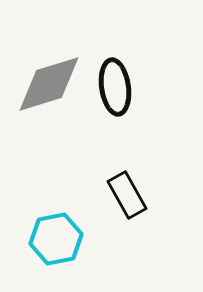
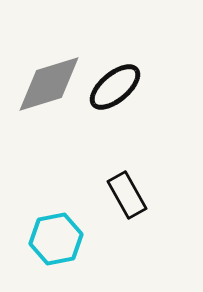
black ellipse: rotated 58 degrees clockwise
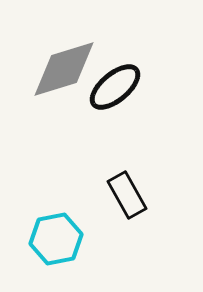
gray diamond: moved 15 px right, 15 px up
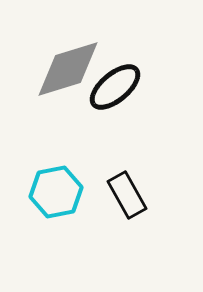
gray diamond: moved 4 px right
cyan hexagon: moved 47 px up
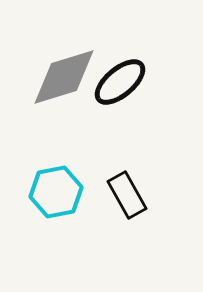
gray diamond: moved 4 px left, 8 px down
black ellipse: moved 5 px right, 5 px up
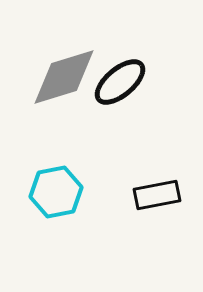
black rectangle: moved 30 px right; rotated 72 degrees counterclockwise
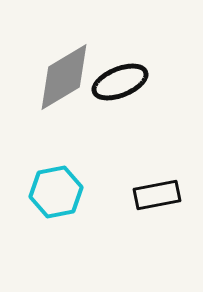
gray diamond: rotated 14 degrees counterclockwise
black ellipse: rotated 18 degrees clockwise
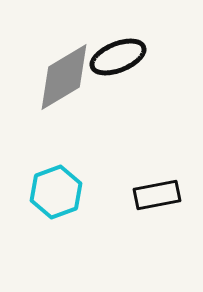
black ellipse: moved 2 px left, 25 px up
cyan hexagon: rotated 9 degrees counterclockwise
